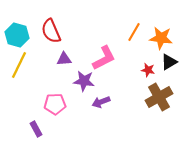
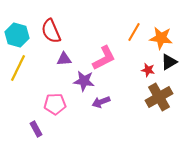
yellow line: moved 1 px left, 3 px down
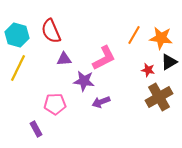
orange line: moved 3 px down
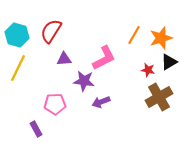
red semicircle: rotated 55 degrees clockwise
orange star: rotated 25 degrees counterclockwise
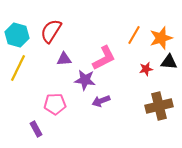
black triangle: rotated 36 degrees clockwise
red star: moved 2 px left, 1 px up; rotated 24 degrees counterclockwise
purple star: moved 1 px right, 1 px up
brown cross: moved 9 px down; rotated 16 degrees clockwise
purple arrow: moved 1 px up
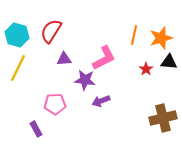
orange line: rotated 18 degrees counterclockwise
red star: rotated 24 degrees counterclockwise
brown cross: moved 4 px right, 12 px down
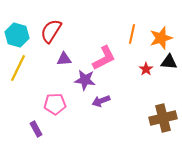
orange line: moved 2 px left, 1 px up
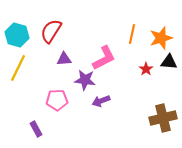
pink pentagon: moved 2 px right, 4 px up
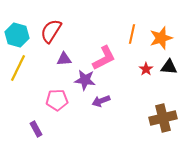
black triangle: moved 5 px down
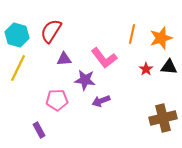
pink L-shape: rotated 80 degrees clockwise
purple rectangle: moved 3 px right, 1 px down
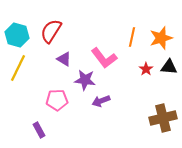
orange line: moved 3 px down
purple triangle: rotated 35 degrees clockwise
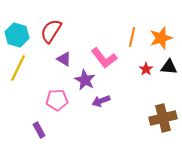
purple star: rotated 20 degrees clockwise
